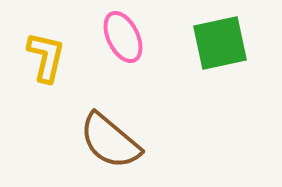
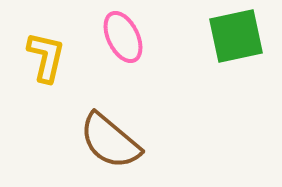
green square: moved 16 px right, 7 px up
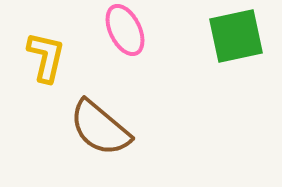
pink ellipse: moved 2 px right, 7 px up
brown semicircle: moved 10 px left, 13 px up
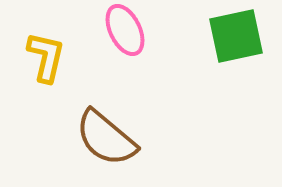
brown semicircle: moved 6 px right, 10 px down
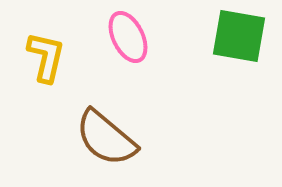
pink ellipse: moved 3 px right, 7 px down
green square: moved 3 px right; rotated 22 degrees clockwise
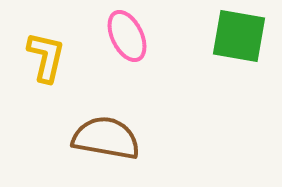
pink ellipse: moved 1 px left, 1 px up
brown semicircle: rotated 150 degrees clockwise
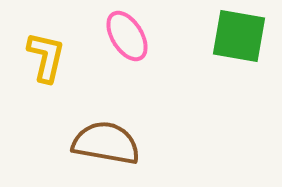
pink ellipse: rotated 6 degrees counterclockwise
brown semicircle: moved 5 px down
